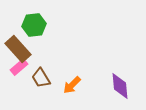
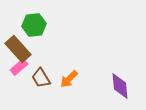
orange arrow: moved 3 px left, 6 px up
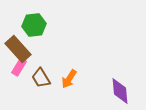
pink rectangle: rotated 18 degrees counterclockwise
orange arrow: rotated 12 degrees counterclockwise
purple diamond: moved 5 px down
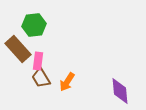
pink rectangle: moved 19 px right, 6 px up; rotated 24 degrees counterclockwise
orange arrow: moved 2 px left, 3 px down
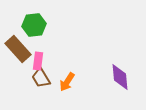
purple diamond: moved 14 px up
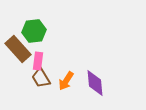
green hexagon: moved 6 px down
purple diamond: moved 25 px left, 6 px down
orange arrow: moved 1 px left, 1 px up
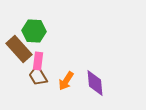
green hexagon: rotated 10 degrees clockwise
brown rectangle: moved 1 px right
brown trapezoid: moved 3 px left, 2 px up
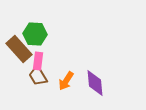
green hexagon: moved 1 px right, 3 px down
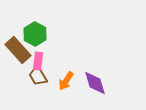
green hexagon: rotated 25 degrees clockwise
brown rectangle: moved 1 px left, 1 px down
purple diamond: rotated 12 degrees counterclockwise
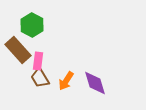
green hexagon: moved 3 px left, 9 px up
brown trapezoid: moved 2 px right, 2 px down
